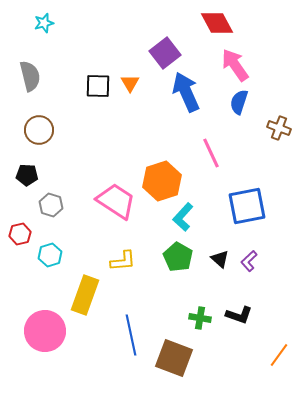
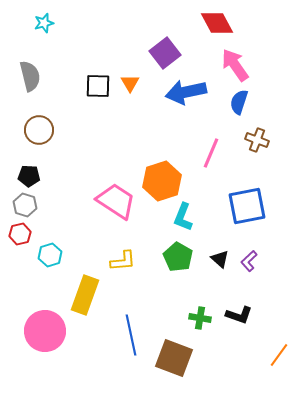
blue arrow: rotated 78 degrees counterclockwise
brown cross: moved 22 px left, 12 px down
pink line: rotated 48 degrees clockwise
black pentagon: moved 2 px right, 1 px down
gray hexagon: moved 26 px left
cyan L-shape: rotated 20 degrees counterclockwise
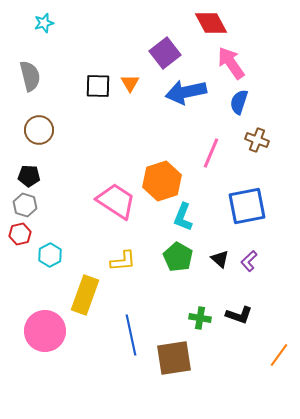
red diamond: moved 6 px left
pink arrow: moved 4 px left, 2 px up
cyan hexagon: rotated 10 degrees counterclockwise
brown square: rotated 30 degrees counterclockwise
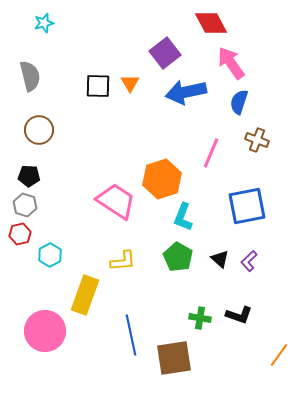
orange hexagon: moved 2 px up
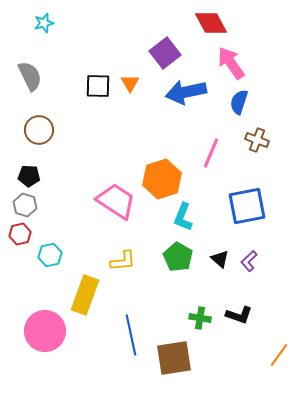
gray semicircle: rotated 12 degrees counterclockwise
cyan hexagon: rotated 15 degrees clockwise
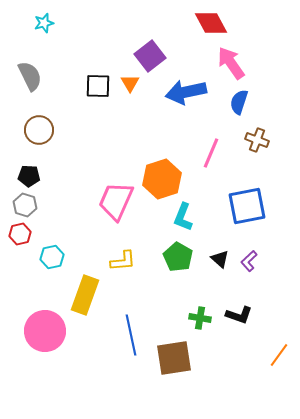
purple square: moved 15 px left, 3 px down
pink trapezoid: rotated 99 degrees counterclockwise
cyan hexagon: moved 2 px right, 2 px down
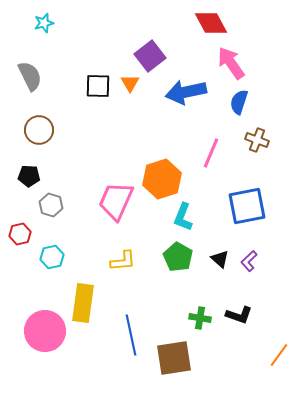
gray hexagon: moved 26 px right
yellow rectangle: moved 2 px left, 8 px down; rotated 12 degrees counterclockwise
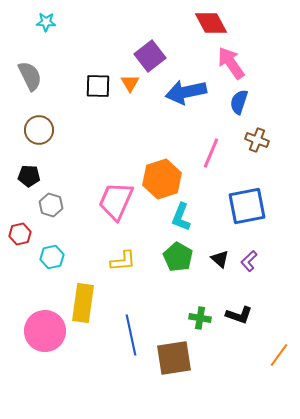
cyan star: moved 2 px right, 1 px up; rotated 18 degrees clockwise
cyan L-shape: moved 2 px left
